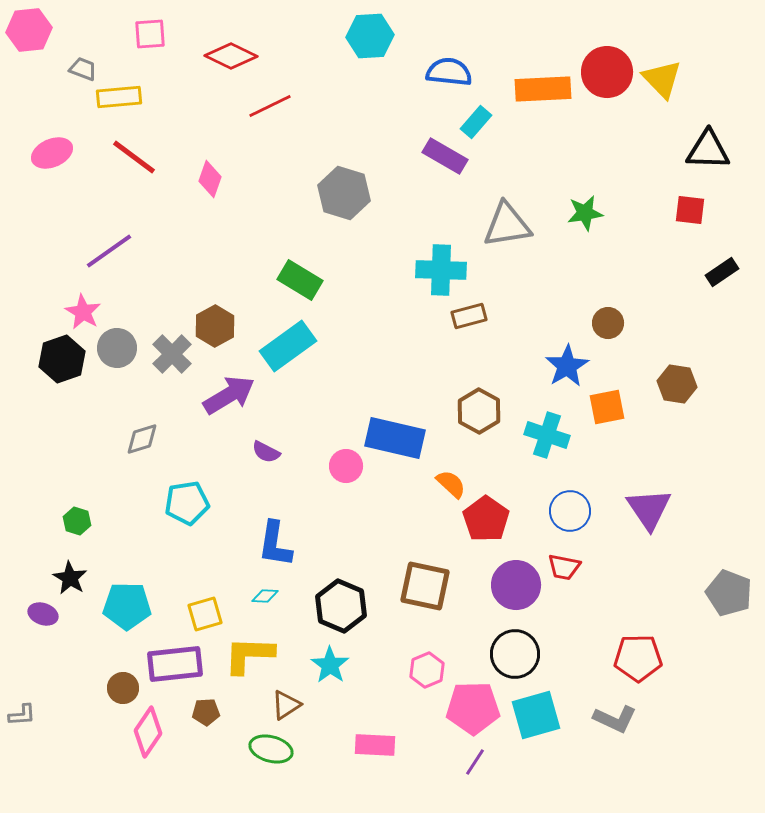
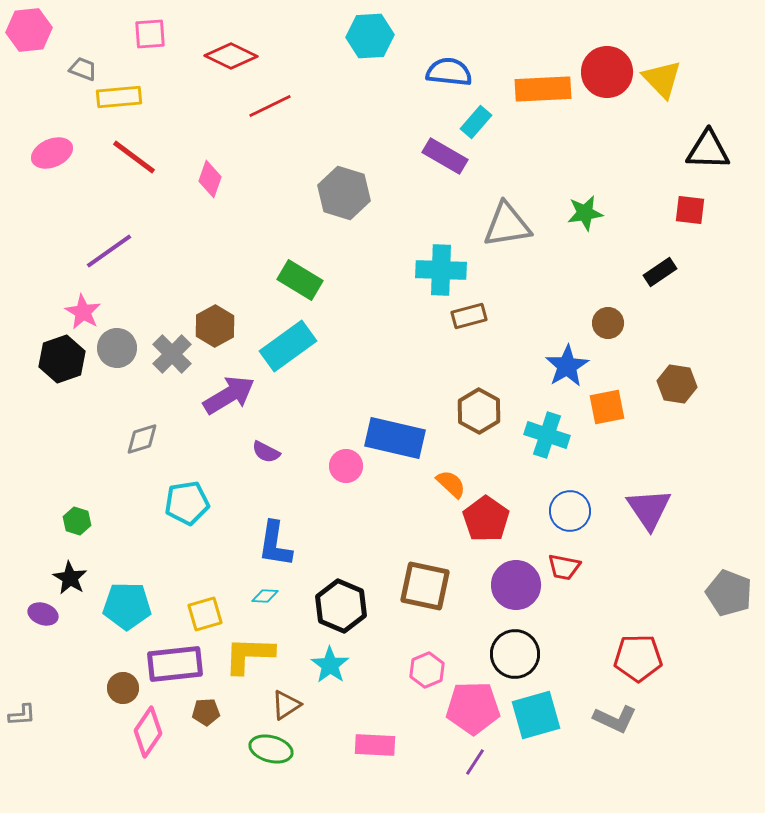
black rectangle at (722, 272): moved 62 px left
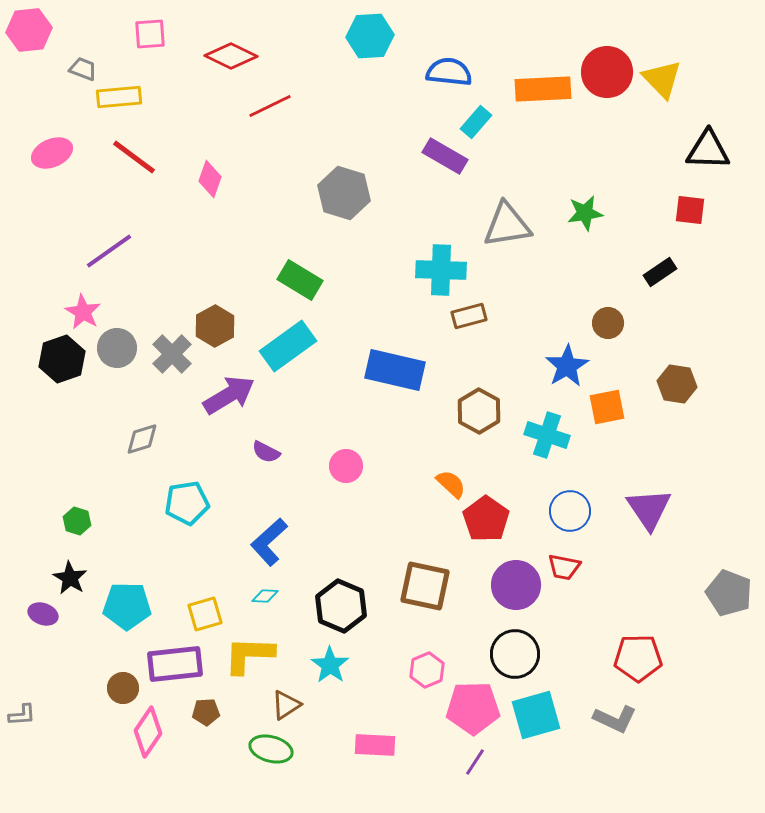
blue rectangle at (395, 438): moved 68 px up
blue L-shape at (275, 544): moved 6 px left, 2 px up; rotated 39 degrees clockwise
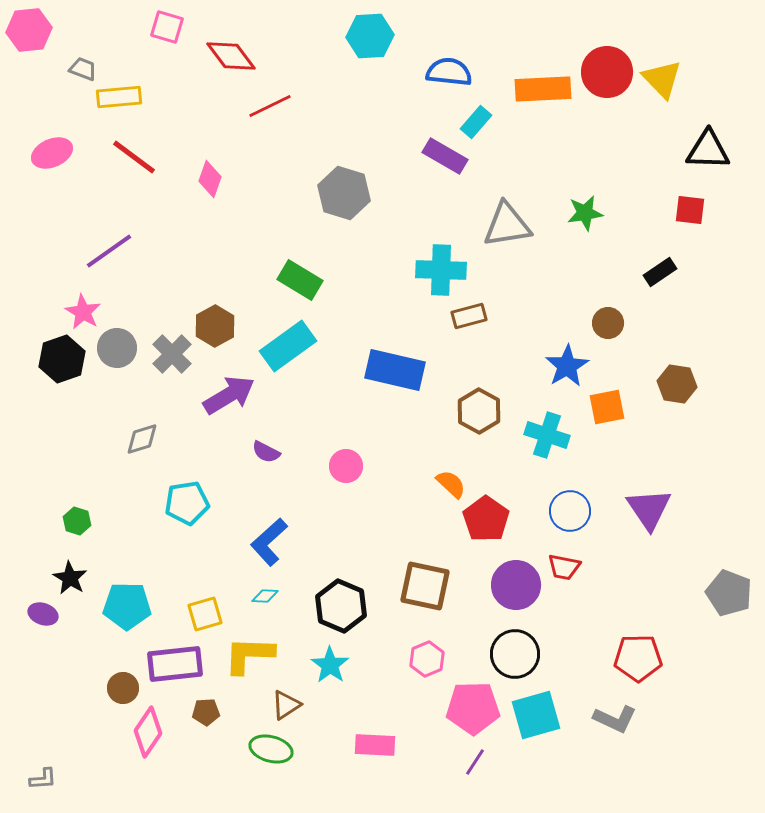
pink square at (150, 34): moved 17 px right, 7 px up; rotated 20 degrees clockwise
red diamond at (231, 56): rotated 27 degrees clockwise
pink hexagon at (427, 670): moved 11 px up
gray L-shape at (22, 715): moved 21 px right, 64 px down
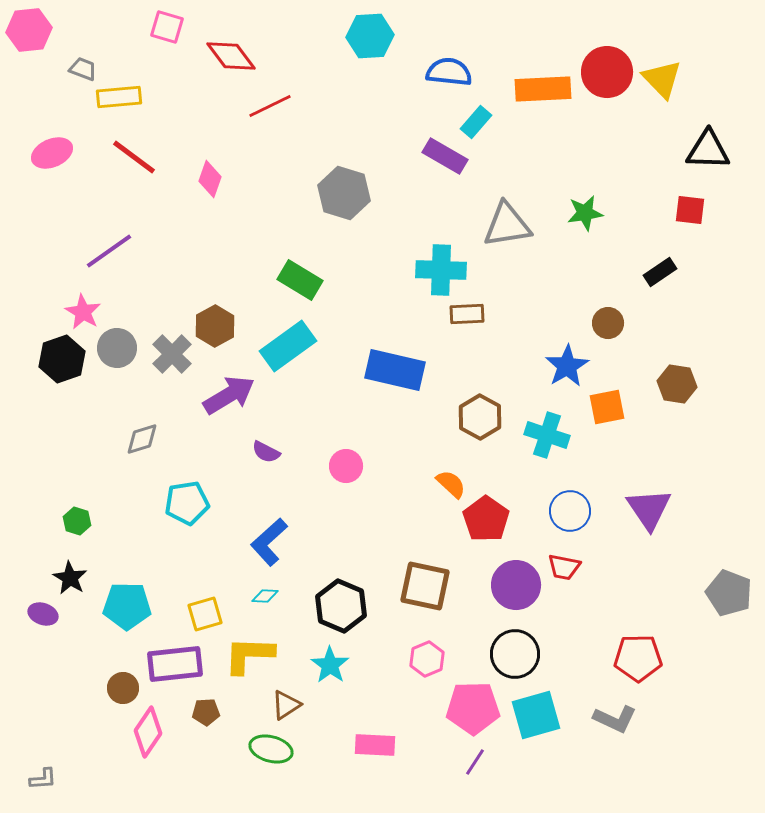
brown rectangle at (469, 316): moved 2 px left, 2 px up; rotated 12 degrees clockwise
brown hexagon at (479, 411): moved 1 px right, 6 px down
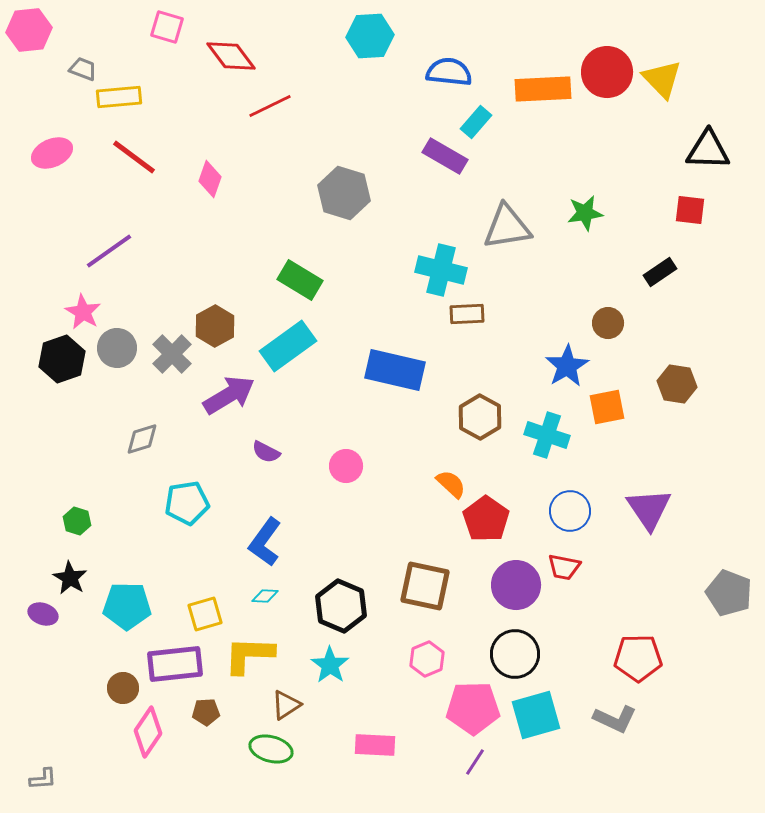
gray triangle at (507, 225): moved 2 px down
cyan cross at (441, 270): rotated 12 degrees clockwise
blue L-shape at (269, 542): moved 4 px left; rotated 12 degrees counterclockwise
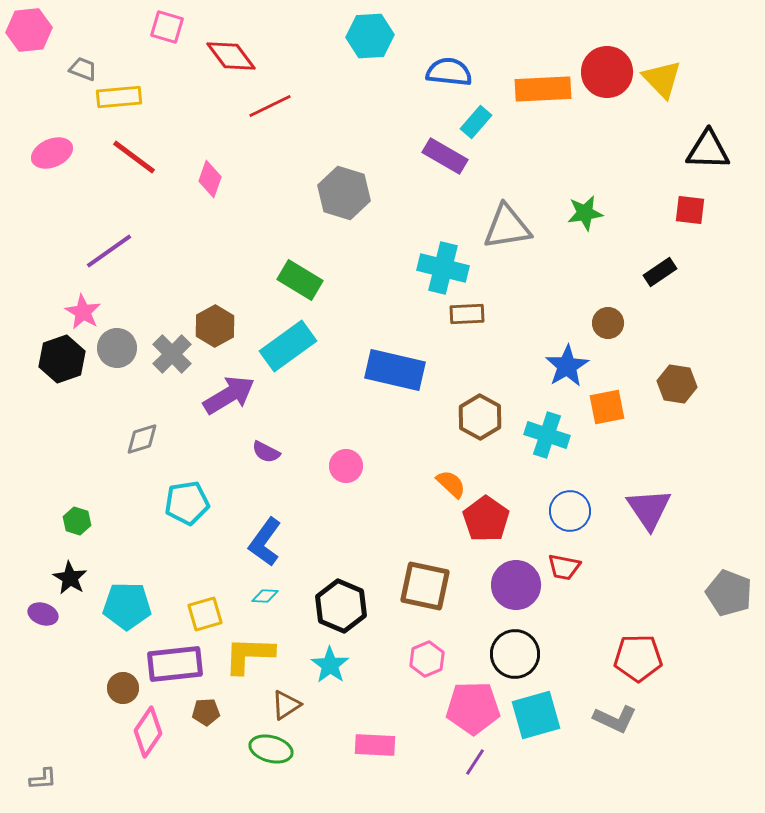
cyan cross at (441, 270): moved 2 px right, 2 px up
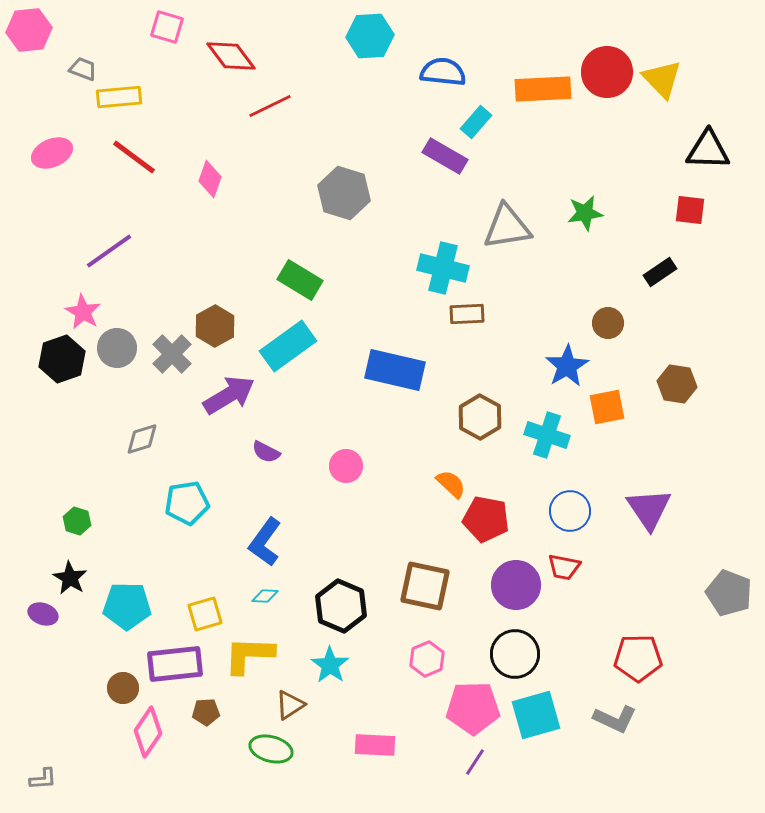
blue semicircle at (449, 72): moved 6 px left
red pentagon at (486, 519): rotated 24 degrees counterclockwise
brown triangle at (286, 705): moved 4 px right
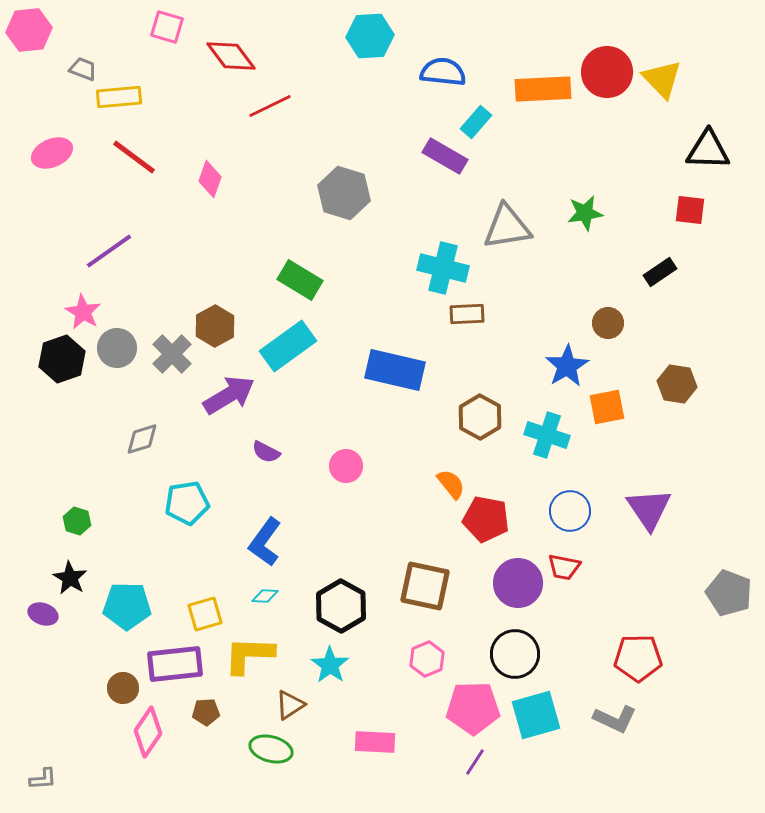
orange semicircle at (451, 484): rotated 8 degrees clockwise
purple circle at (516, 585): moved 2 px right, 2 px up
black hexagon at (341, 606): rotated 6 degrees clockwise
pink rectangle at (375, 745): moved 3 px up
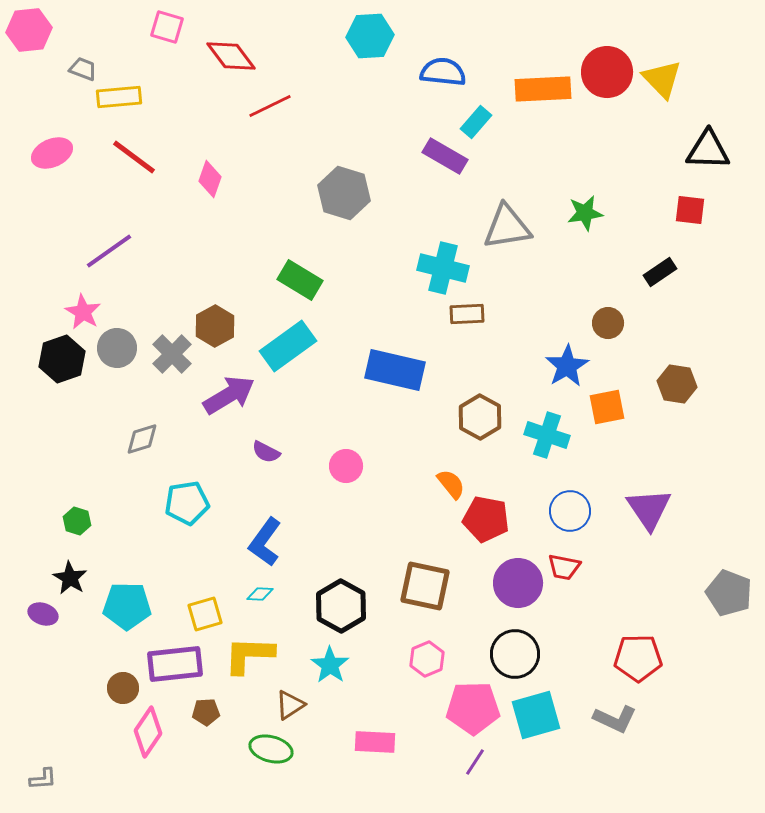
cyan diamond at (265, 596): moved 5 px left, 2 px up
